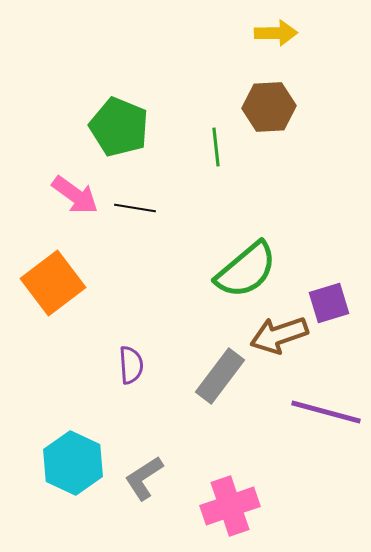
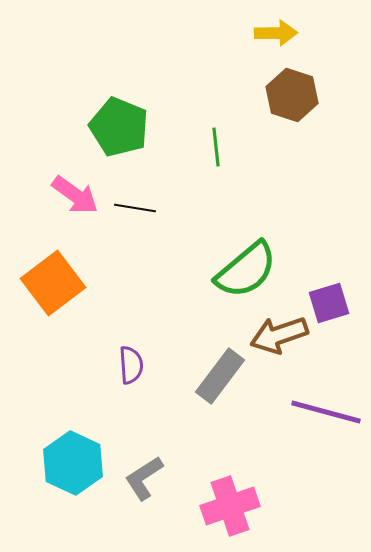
brown hexagon: moved 23 px right, 12 px up; rotated 21 degrees clockwise
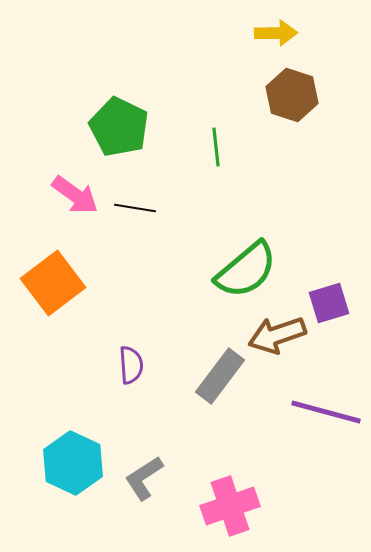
green pentagon: rotated 4 degrees clockwise
brown arrow: moved 2 px left
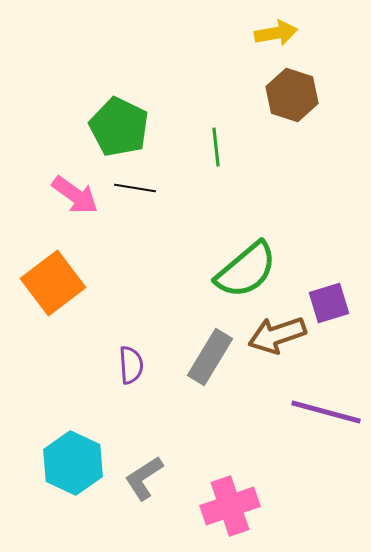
yellow arrow: rotated 9 degrees counterclockwise
black line: moved 20 px up
gray rectangle: moved 10 px left, 19 px up; rotated 6 degrees counterclockwise
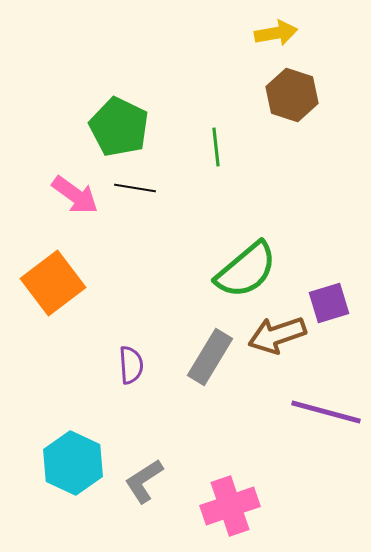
gray L-shape: moved 3 px down
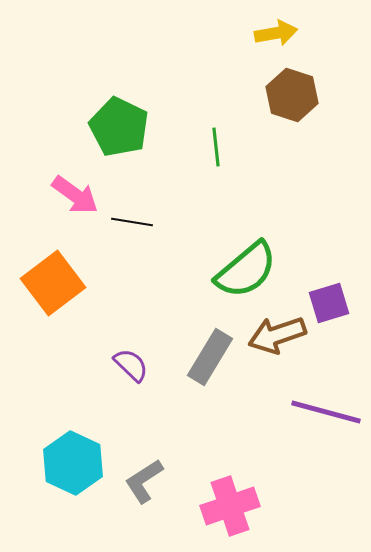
black line: moved 3 px left, 34 px down
purple semicircle: rotated 42 degrees counterclockwise
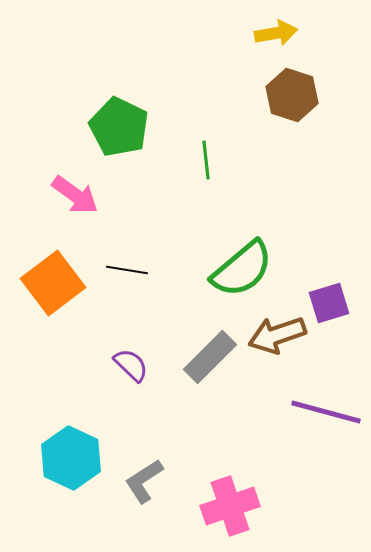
green line: moved 10 px left, 13 px down
black line: moved 5 px left, 48 px down
green semicircle: moved 4 px left, 1 px up
gray rectangle: rotated 14 degrees clockwise
cyan hexagon: moved 2 px left, 5 px up
